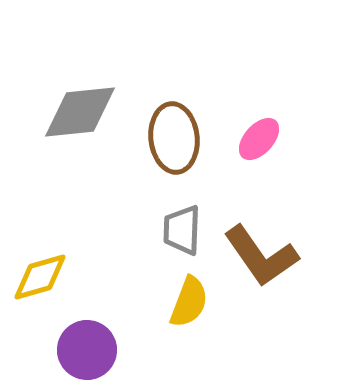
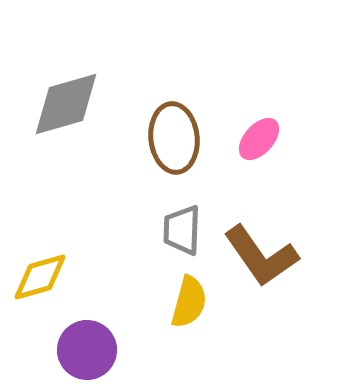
gray diamond: moved 14 px left, 8 px up; rotated 10 degrees counterclockwise
yellow semicircle: rotated 6 degrees counterclockwise
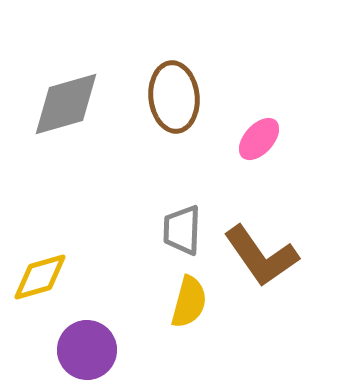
brown ellipse: moved 41 px up
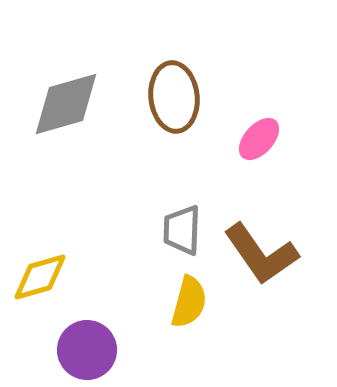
brown L-shape: moved 2 px up
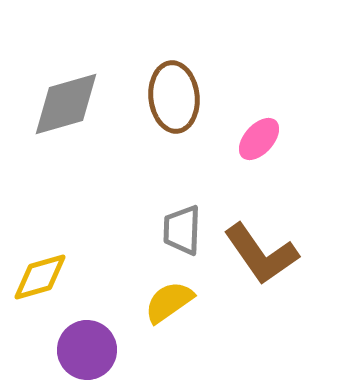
yellow semicircle: moved 20 px left; rotated 140 degrees counterclockwise
